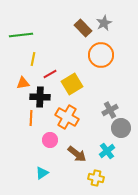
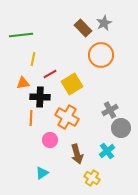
brown arrow: rotated 36 degrees clockwise
yellow cross: moved 4 px left; rotated 21 degrees clockwise
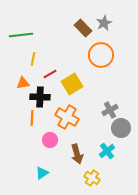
orange line: moved 1 px right
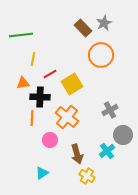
orange cross: rotated 10 degrees clockwise
gray circle: moved 2 px right, 7 px down
yellow cross: moved 5 px left, 2 px up
